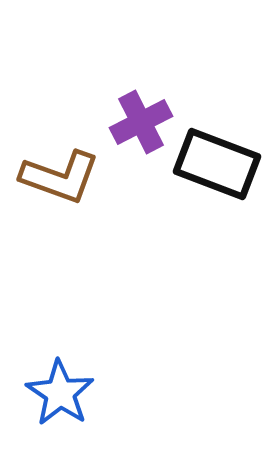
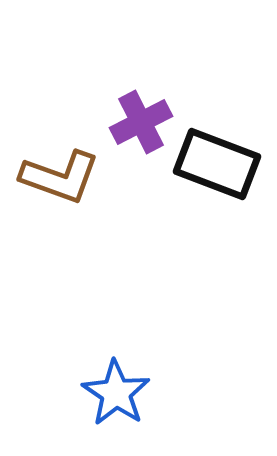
blue star: moved 56 px right
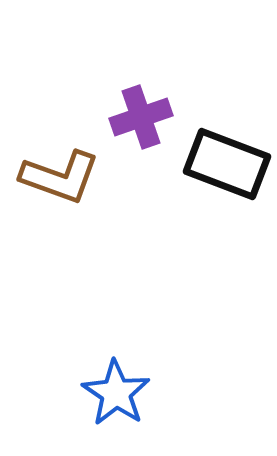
purple cross: moved 5 px up; rotated 8 degrees clockwise
black rectangle: moved 10 px right
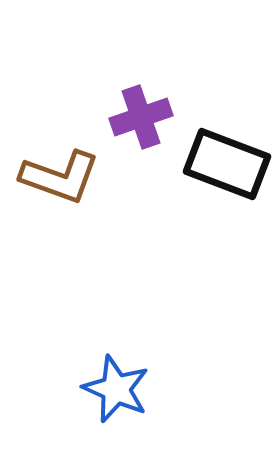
blue star: moved 4 px up; rotated 10 degrees counterclockwise
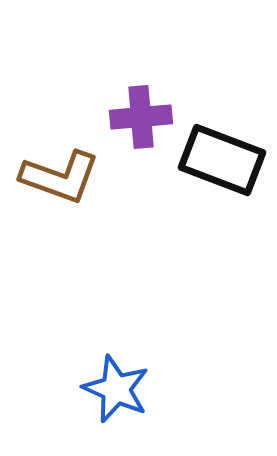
purple cross: rotated 14 degrees clockwise
black rectangle: moved 5 px left, 4 px up
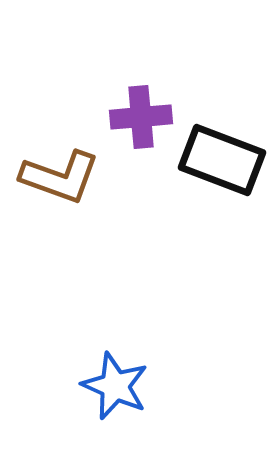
blue star: moved 1 px left, 3 px up
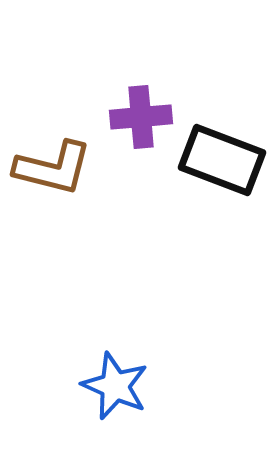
brown L-shape: moved 7 px left, 9 px up; rotated 6 degrees counterclockwise
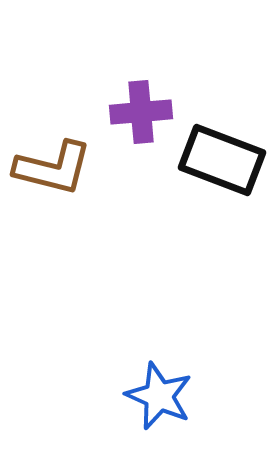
purple cross: moved 5 px up
blue star: moved 44 px right, 10 px down
